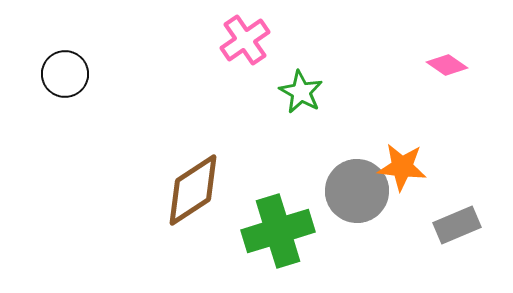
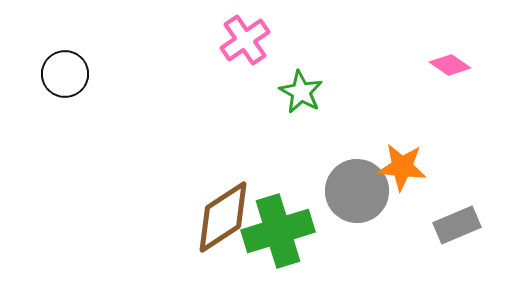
pink diamond: moved 3 px right
brown diamond: moved 30 px right, 27 px down
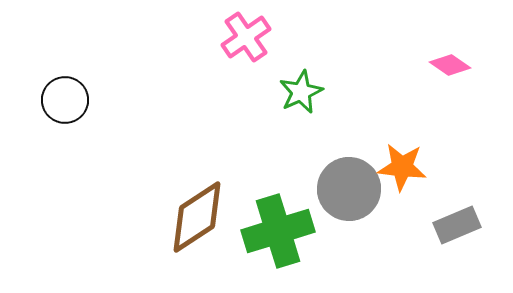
pink cross: moved 1 px right, 3 px up
black circle: moved 26 px down
green star: rotated 18 degrees clockwise
gray circle: moved 8 px left, 2 px up
brown diamond: moved 26 px left
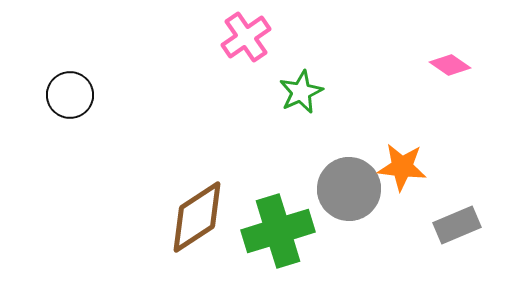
black circle: moved 5 px right, 5 px up
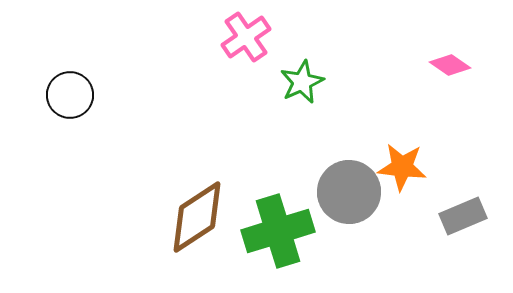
green star: moved 1 px right, 10 px up
gray circle: moved 3 px down
gray rectangle: moved 6 px right, 9 px up
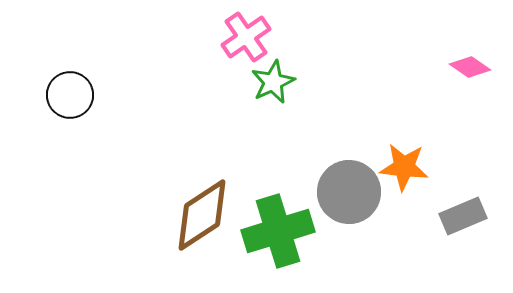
pink diamond: moved 20 px right, 2 px down
green star: moved 29 px left
orange star: moved 2 px right
brown diamond: moved 5 px right, 2 px up
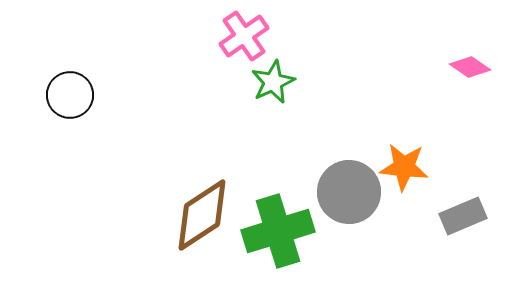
pink cross: moved 2 px left, 1 px up
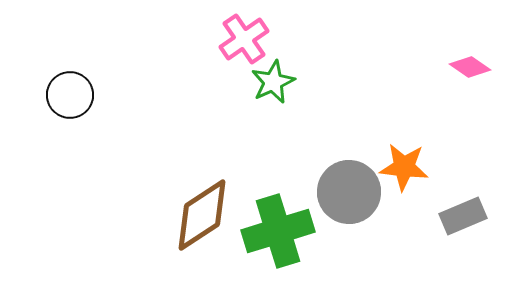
pink cross: moved 3 px down
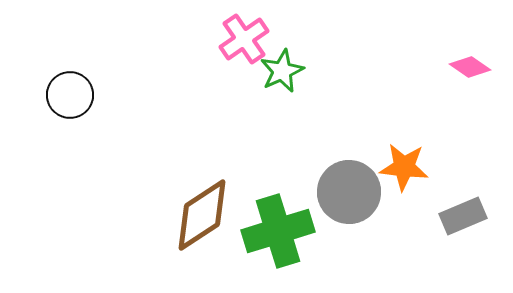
green star: moved 9 px right, 11 px up
